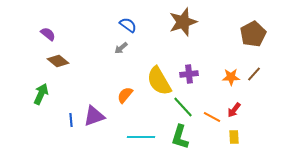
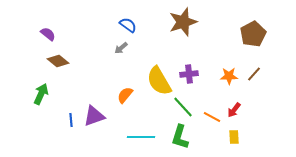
orange star: moved 2 px left, 1 px up
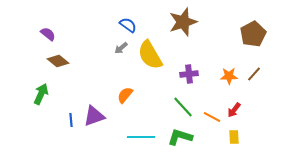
yellow semicircle: moved 9 px left, 26 px up
green L-shape: rotated 90 degrees clockwise
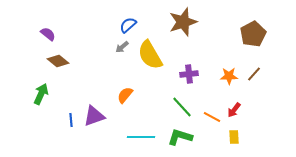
blue semicircle: rotated 78 degrees counterclockwise
gray arrow: moved 1 px right, 1 px up
green line: moved 1 px left
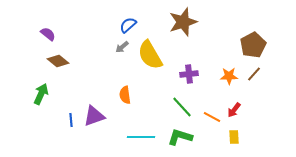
brown pentagon: moved 11 px down
orange semicircle: rotated 48 degrees counterclockwise
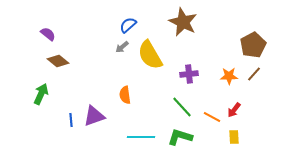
brown star: rotated 28 degrees counterclockwise
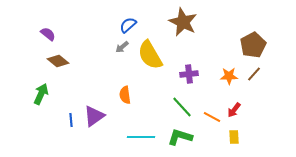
purple triangle: rotated 15 degrees counterclockwise
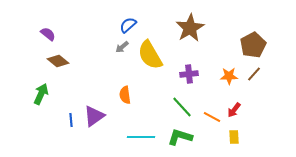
brown star: moved 7 px right, 6 px down; rotated 16 degrees clockwise
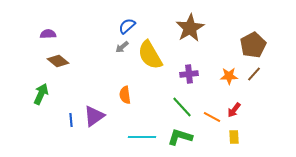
blue semicircle: moved 1 px left, 1 px down
purple semicircle: rotated 42 degrees counterclockwise
cyan line: moved 1 px right
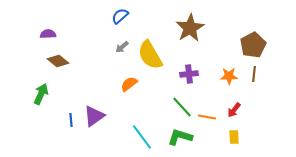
blue semicircle: moved 7 px left, 10 px up
brown line: rotated 35 degrees counterclockwise
orange semicircle: moved 4 px right, 11 px up; rotated 60 degrees clockwise
orange line: moved 5 px left; rotated 18 degrees counterclockwise
cyan line: rotated 52 degrees clockwise
